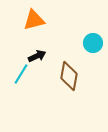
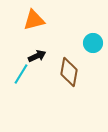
brown diamond: moved 4 px up
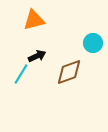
brown diamond: rotated 60 degrees clockwise
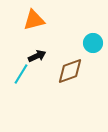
brown diamond: moved 1 px right, 1 px up
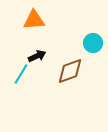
orange triangle: rotated 10 degrees clockwise
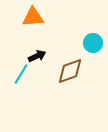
orange triangle: moved 1 px left, 3 px up
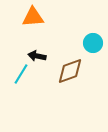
black arrow: rotated 144 degrees counterclockwise
